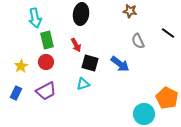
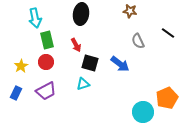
orange pentagon: rotated 20 degrees clockwise
cyan circle: moved 1 px left, 2 px up
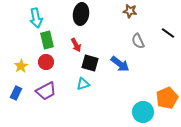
cyan arrow: moved 1 px right
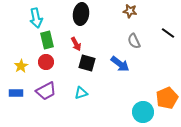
gray semicircle: moved 4 px left
red arrow: moved 1 px up
black square: moved 3 px left
cyan triangle: moved 2 px left, 9 px down
blue rectangle: rotated 64 degrees clockwise
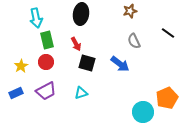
brown star: rotated 24 degrees counterclockwise
blue rectangle: rotated 24 degrees counterclockwise
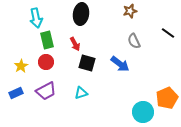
red arrow: moved 1 px left
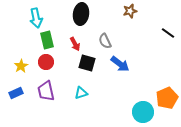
gray semicircle: moved 29 px left
purple trapezoid: rotated 105 degrees clockwise
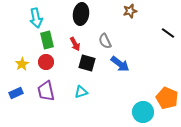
yellow star: moved 1 px right, 2 px up
cyan triangle: moved 1 px up
orange pentagon: rotated 25 degrees counterclockwise
